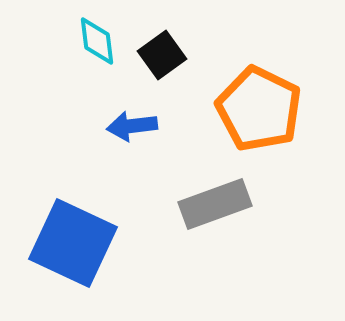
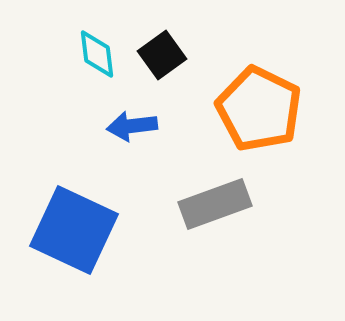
cyan diamond: moved 13 px down
blue square: moved 1 px right, 13 px up
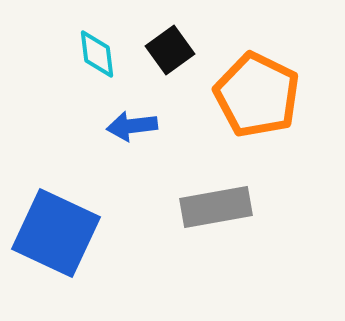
black square: moved 8 px right, 5 px up
orange pentagon: moved 2 px left, 14 px up
gray rectangle: moved 1 px right, 3 px down; rotated 10 degrees clockwise
blue square: moved 18 px left, 3 px down
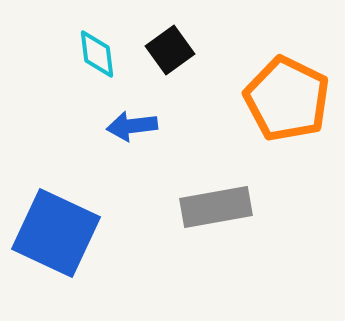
orange pentagon: moved 30 px right, 4 px down
